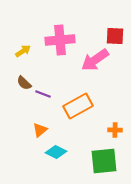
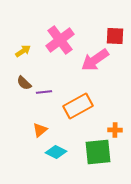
pink cross: rotated 32 degrees counterclockwise
purple line: moved 1 px right, 2 px up; rotated 28 degrees counterclockwise
green square: moved 6 px left, 9 px up
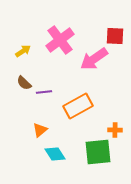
pink arrow: moved 1 px left, 1 px up
cyan diamond: moved 1 px left, 2 px down; rotated 30 degrees clockwise
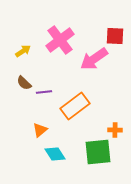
orange rectangle: moved 3 px left; rotated 8 degrees counterclockwise
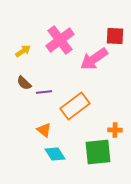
orange triangle: moved 4 px right; rotated 42 degrees counterclockwise
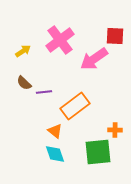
orange triangle: moved 11 px right, 1 px down
cyan diamond: rotated 15 degrees clockwise
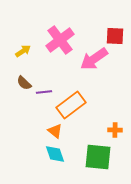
orange rectangle: moved 4 px left, 1 px up
green square: moved 5 px down; rotated 12 degrees clockwise
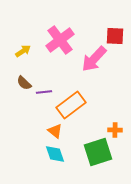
pink arrow: rotated 12 degrees counterclockwise
green square: moved 5 px up; rotated 24 degrees counterclockwise
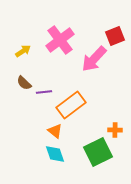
red square: rotated 24 degrees counterclockwise
green square: rotated 8 degrees counterclockwise
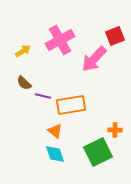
pink cross: rotated 8 degrees clockwise
purple line: moved 1 px left, 4 px down; rotated 21 degrees clockwise
orange rectangle: rotated 28 degrees clockwise
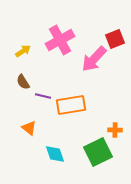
red square: moved 3 px down
brown semicircle: moved 1 px left, 1 px up; rotated 14 degrees clockwise
orange triangle: moved 26 px left, 3 px up
